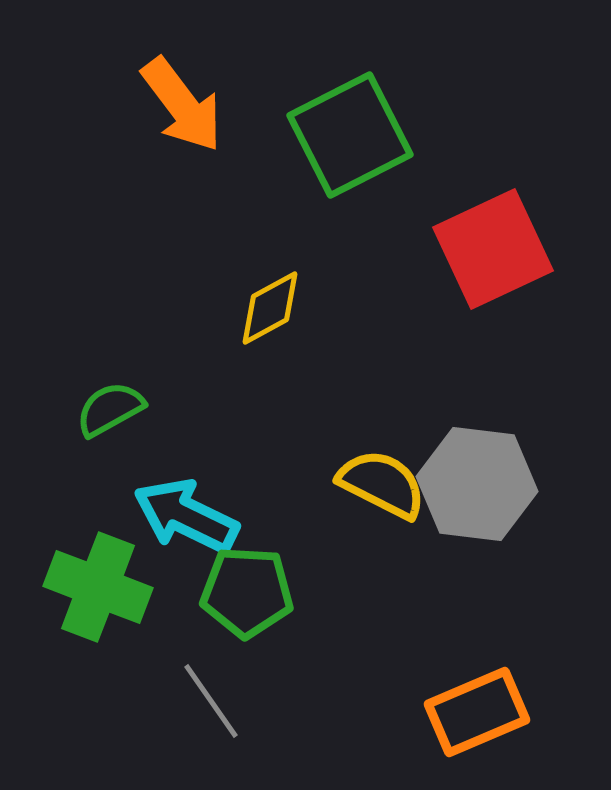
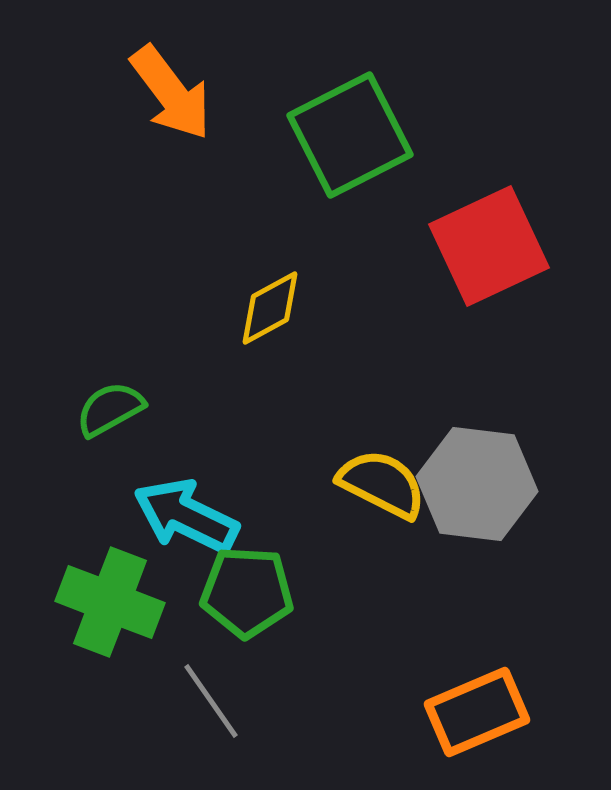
orange arrow: moved 11 px left, 12 px up
red square: moved 4 px left, 3 px up
green cross: moved 12 px right, 15 px down
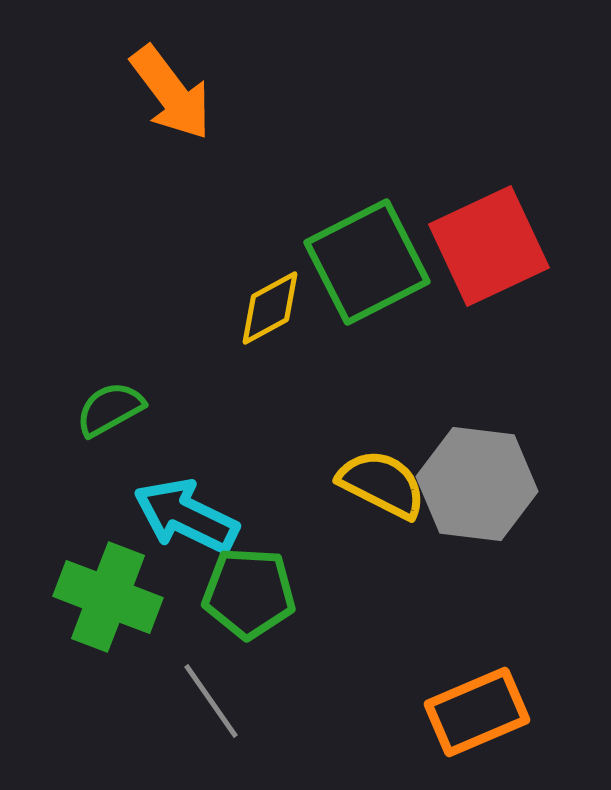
green square: moved 17 px right, 127 px down
green pentagon: moved 2 px right, 1 px down
green cross: moved 2 px left, 5 px up
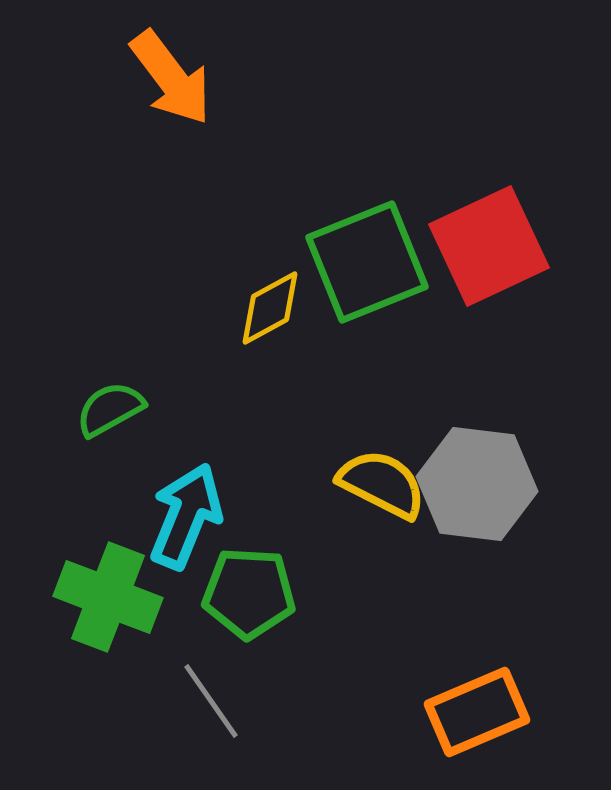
orange arrow: moved 15 px up
green square: rotated 5 degrees clockwise
cyan arrow: rotated 86 degrees clockwise
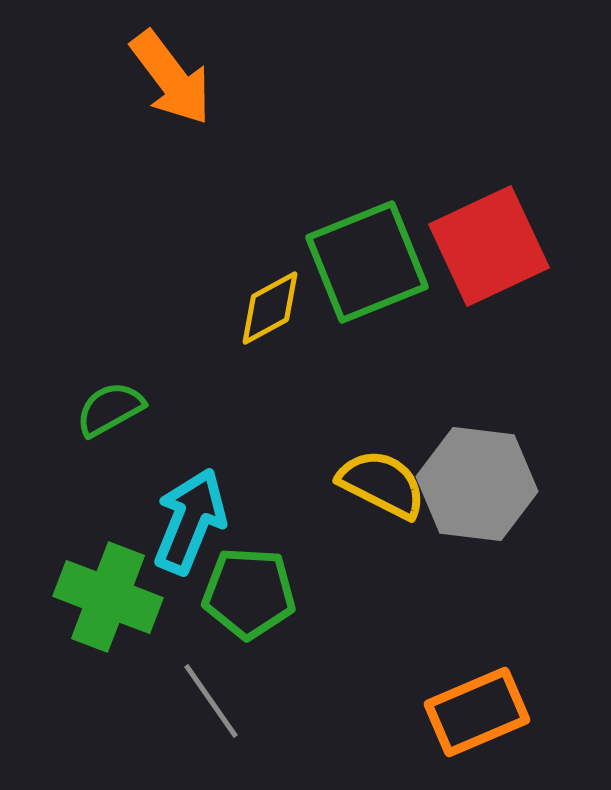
cyan arrow: moved 4 px right, 5 px down
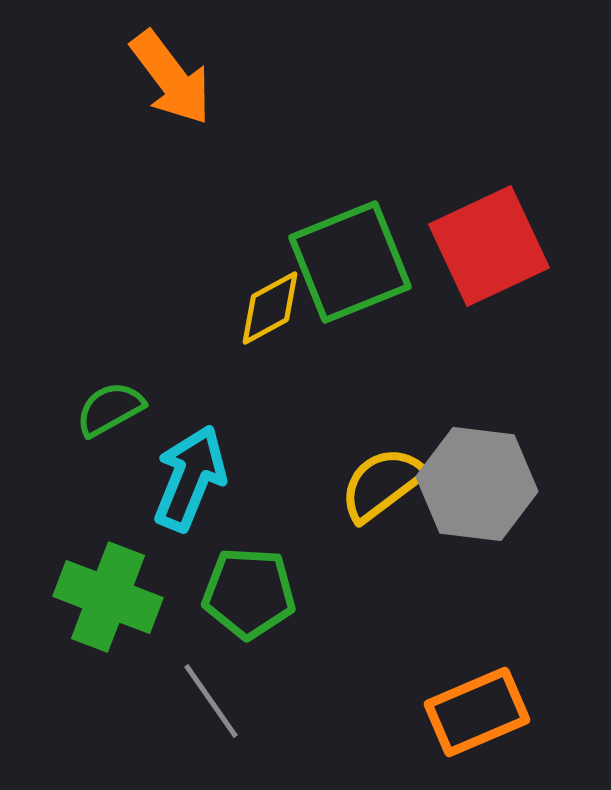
green square: moved 17 px left
yellow semicircle: rotated 64 degrees counterclockwise
cyan arrow: moved 43 px up
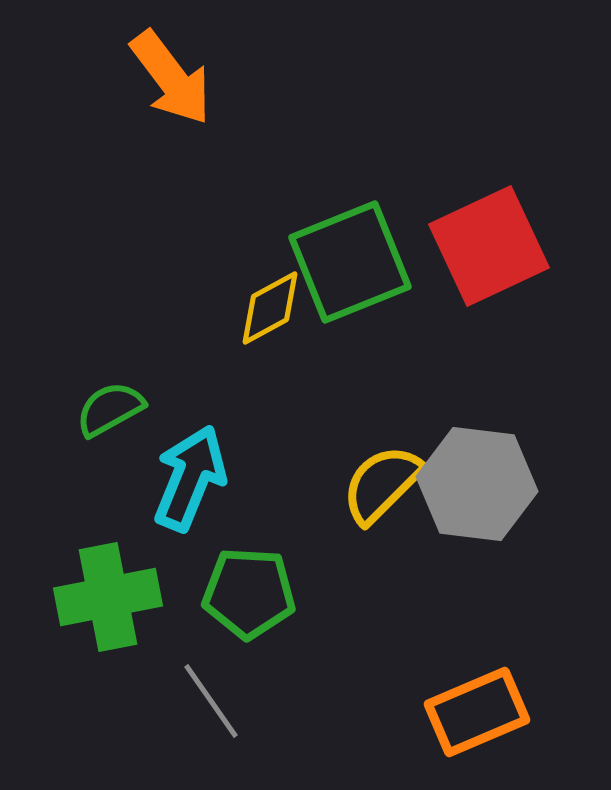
yellow semicircle: rotated 8 degrees counterclockwise
green cross: rotated 32 degrees counterclockwise
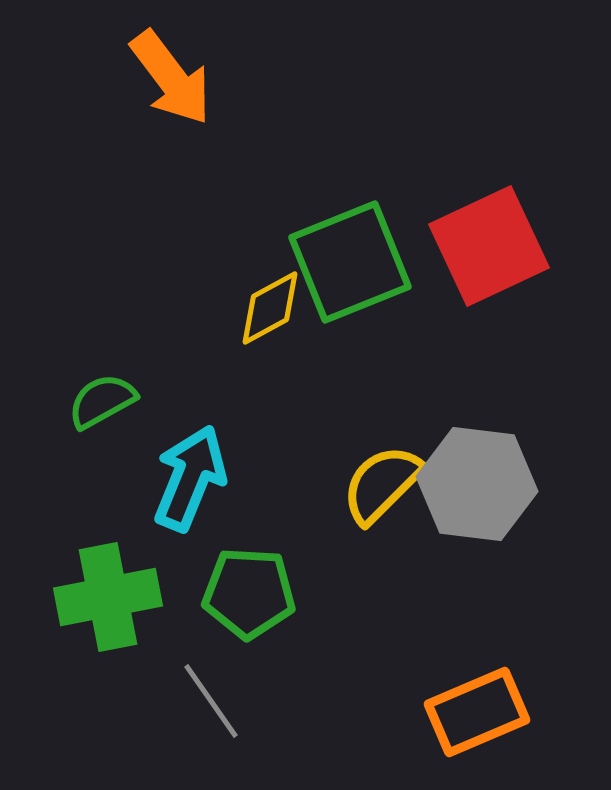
green semicircle: moved 8 px left, 8 px up
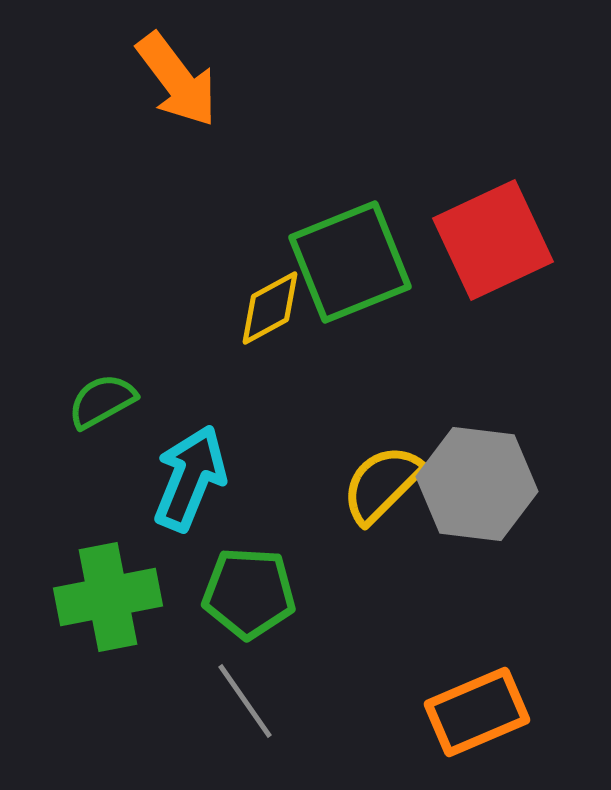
orange arrow: moved 6 px right, 2 px down
red square: moved 4 px right, 6 px up
gray line: moved 34 px right
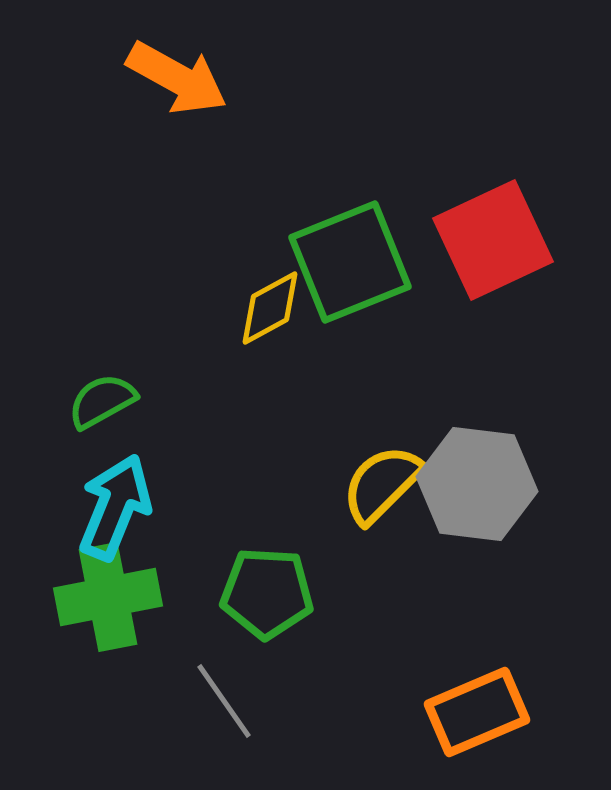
orange arrow: moved 2 px up; rotated 24 degrees counterclockwise
cyan arrow: moved 75 px left, 29 px down
green pentagon: moved 18 px right
gray line: moved 21 px left
